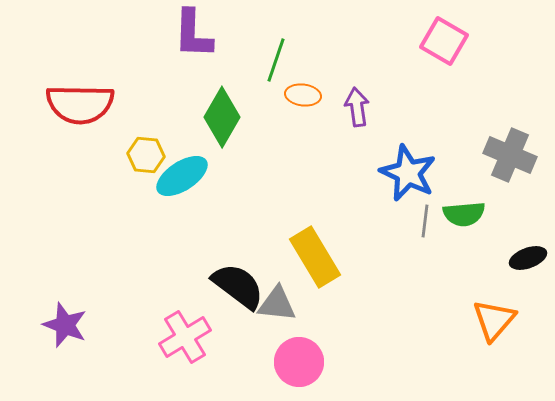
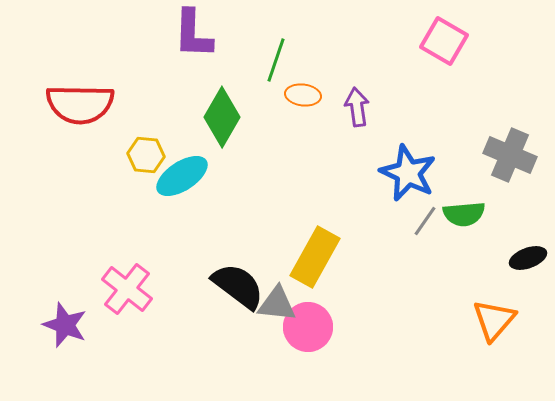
gray line: rotated 28 degrees clockwise
yellow rectangle: rotated 60 degrees clockwise
pink cross: moved 58 px left, 48 px up; rotated 21 degrees counterclockwise
pink circle: moved 9 px right, 35 px up
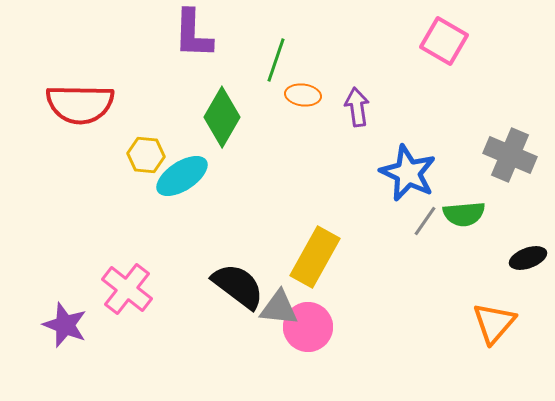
gray triangle: moved 2 px right, 4 px down
orange triangle: moved 3 px down
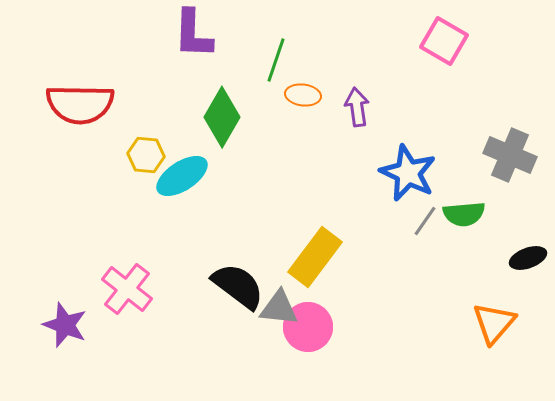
yellow rectangle: rotated 8 degrees clockwise
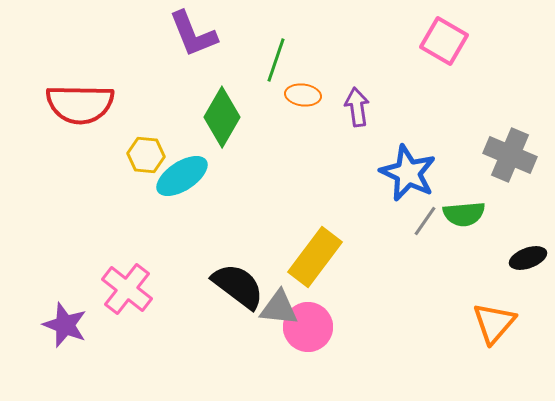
purple L-shape: rotated 24 degrees counterclockwise
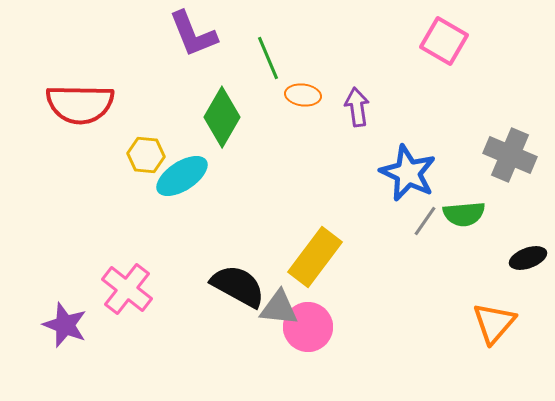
green line: moved 8 px left, 2 px up; rotated 42 degrees counterclockwise
black semicircle: rotated 8 degrees counterclockwise
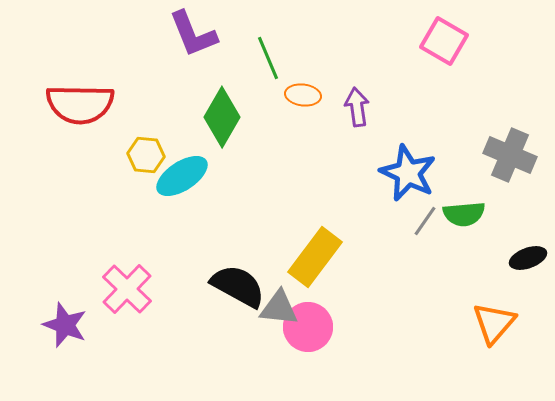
pink cross: rotated 6 degrees clockwise
